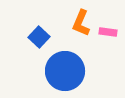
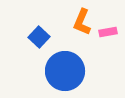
orange L-shape: moved 1 px right, 1 px up
pink rectangle: rotated 18 degrees counterclockwise
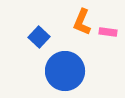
pink rectangle: rotated 18 degrees clockwise
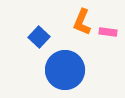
blue circle: moved 1 px up
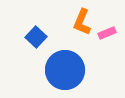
pink rectangle: moved 1 px left, 1 px down; rotated 30 degrees counterclockwise
blue square: moved 3 px left
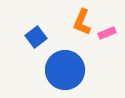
blue square: rotated 10 degrees clockwise
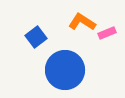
orange L-shape: rotated 100 degrees clockwise
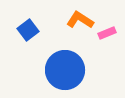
orange L-shape: moved 2 px left, 2 px up
blue square: moved 8 px left, 7 px up
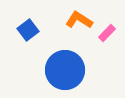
orange L-shape: moved 1 px left
pink rectangle: rotated 24 degrees counterclockwise
